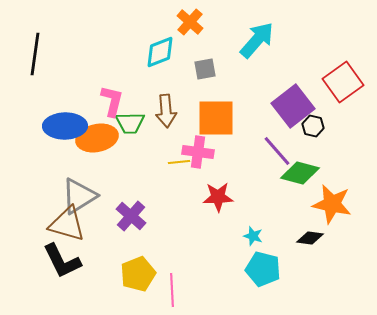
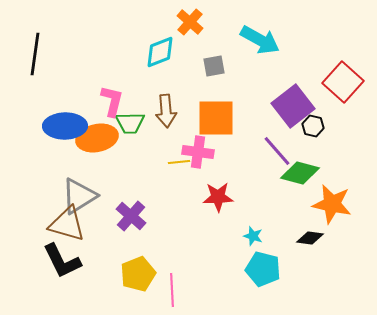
cyan arrow: moved 3 px right; rotated 78 degrees clockwise
gray square: moved 9 px right, 3 px up
red square: rotated 12 degrees counterclockwise
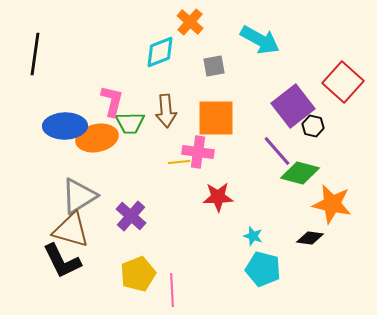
brown triangle: moved 4 px right, 6 px down
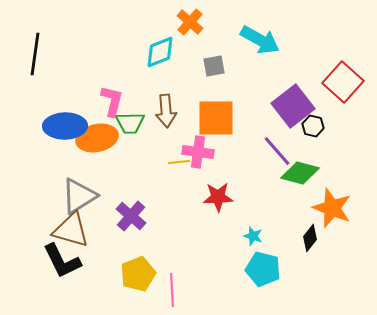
orange star: moved 4 px down; rotated 9 degrees clockwise
black diamond: rotated 60 degrees counterclockwise
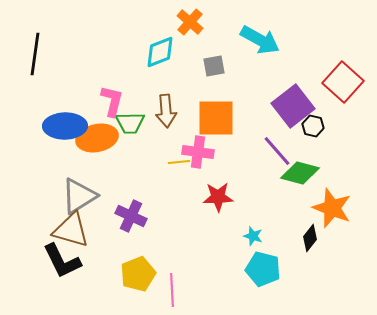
purple cross: rotated 16 degrees counterclockwise
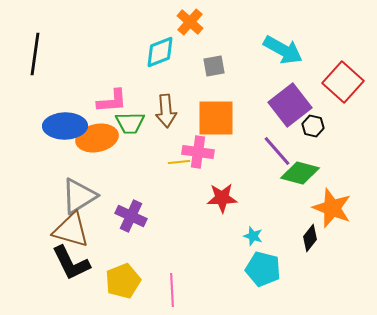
cyan arrow: moved 23 px right, 10 px down
pink L-shape: rotated 72 degrees clockwise
purple square: moved 3 px left, 1 px up
red star: moved 4 px right, 1 px down
black L-shape: moved 9 px right, 2 px down
yellow pentagon: moved 15 px left, 7 px down
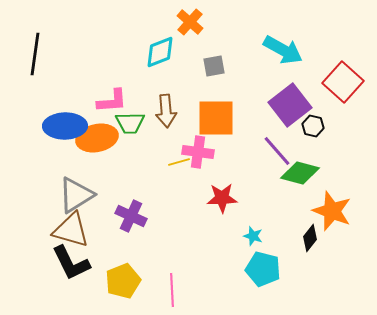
yellow line: rotated 10 degrees counterclockwise
gray triangle: moved 3 px left, 1 px up
orange star: moved 3 px down
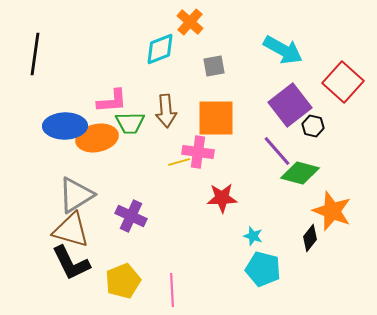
cyan diamond: moved 3 px up
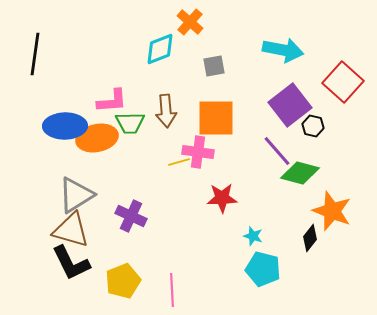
cyan arrow: rotated 18 degrees counterclockwise
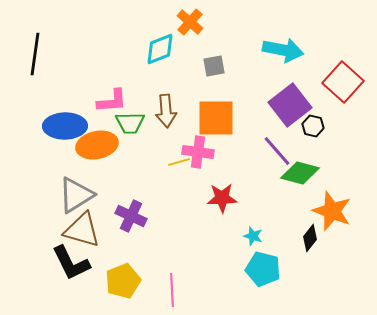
orange ellipse: moved 7 px down
brown triangle: moved 11 px right
